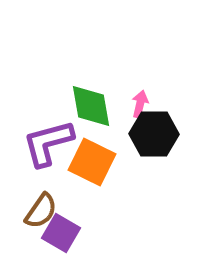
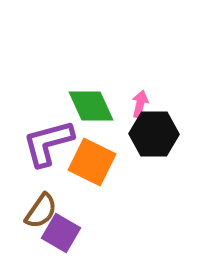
green diamond: rotated 15 degrees counterclockwise
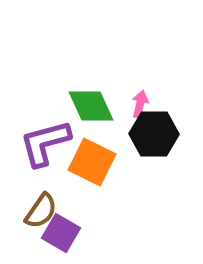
purple L-shape: moved 3 px left
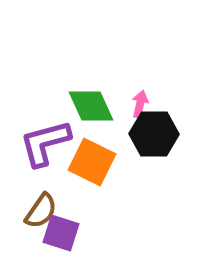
purple square: rotated 12 degrees counterclockwise
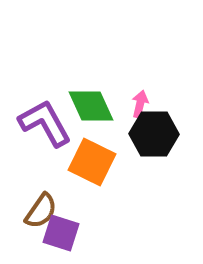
purple L-shape: moved 20 px up; rotated 76 degrees clockwise
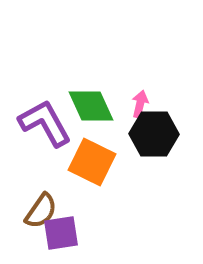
purple square: rotated 27 degrees counterclockwise
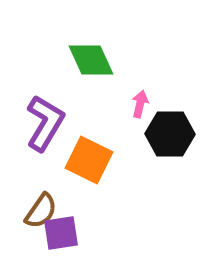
green diamond: moved 46 px up
purple L-shape: rotated 60 degrees clockwise
black hexagon: moved 16 px right
orange square: moved 3 px left, 2 px up
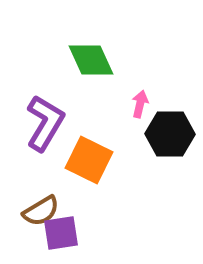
brown semicircle: rotated 24 degrees clockwise
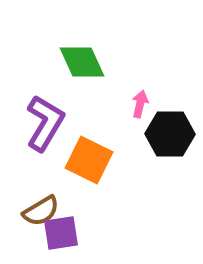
green diamond: moved 9 px left, 2 px down
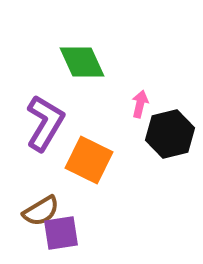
black hexagon: rotated 15 degrees counterclockwise
